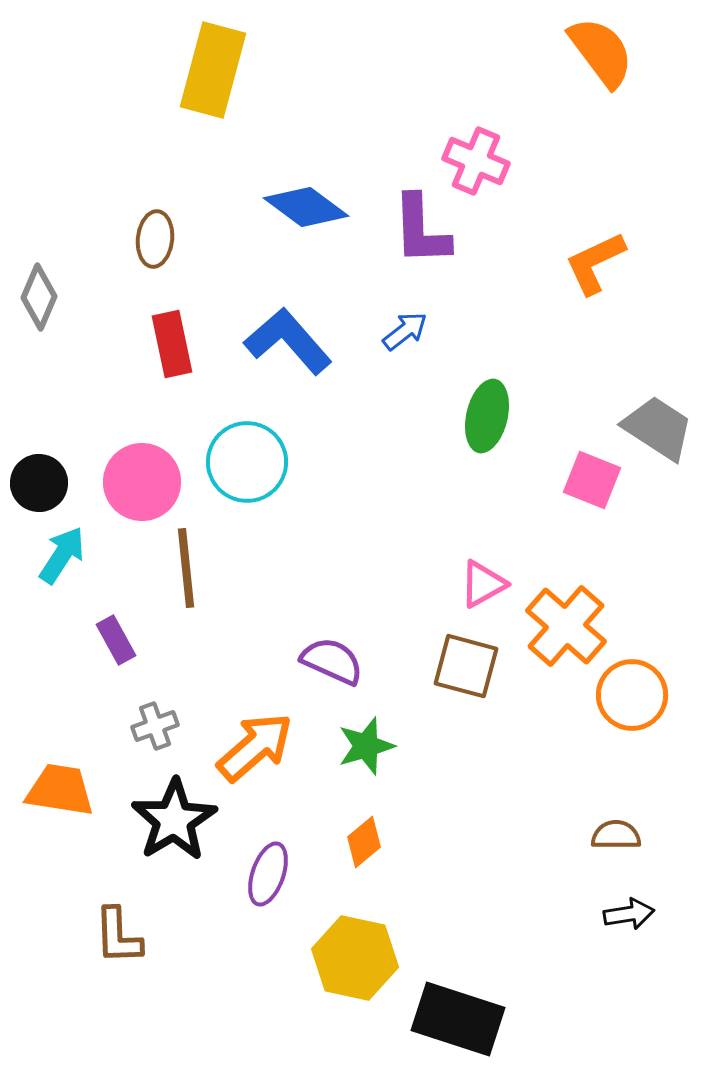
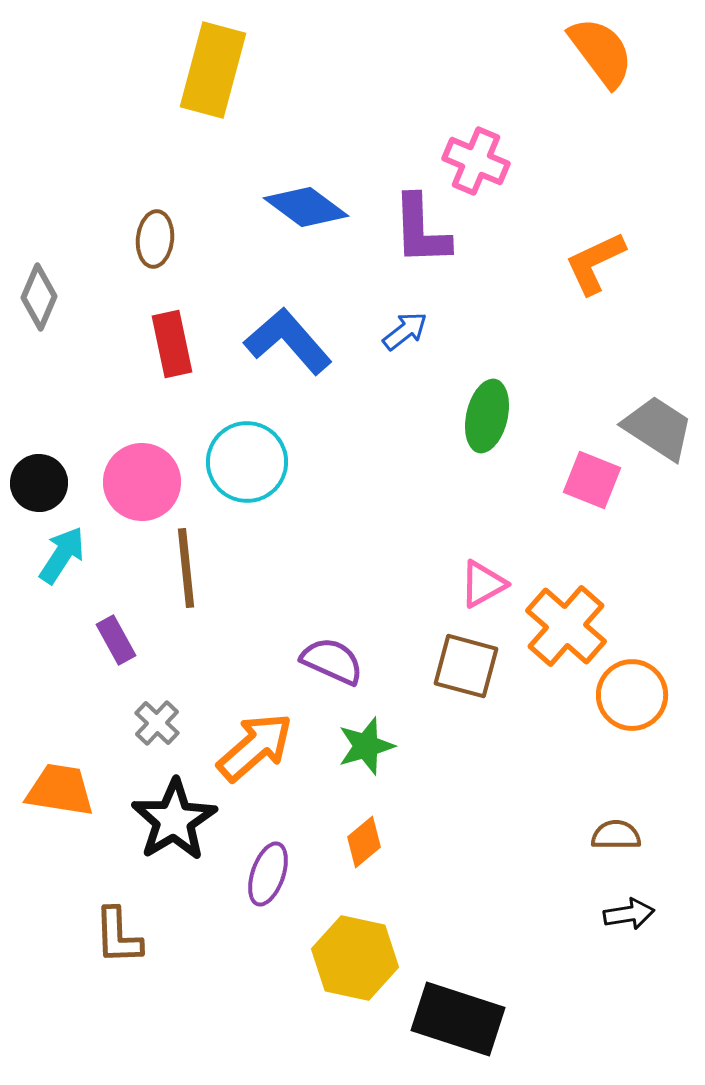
gray cross: moved 2 px right, 3 px up; rotated 27 degrees counterclockwise
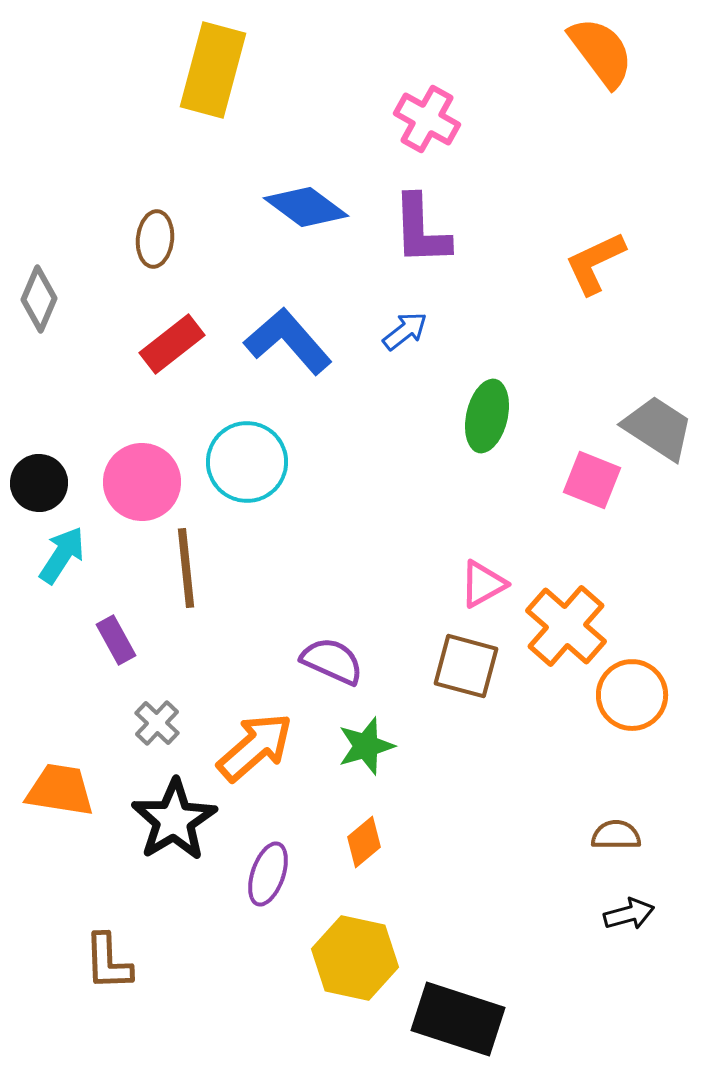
pink cross: moved 49 px left, 42 px up; rotated 6 degrees clockwise
gray diamond: moved 2 px down
red rectangle: rotated 64 degrees clockwise
black arrow: rotated 6 degrees counterclockwise
brown L-shape: moved 10 px left, 26 px down
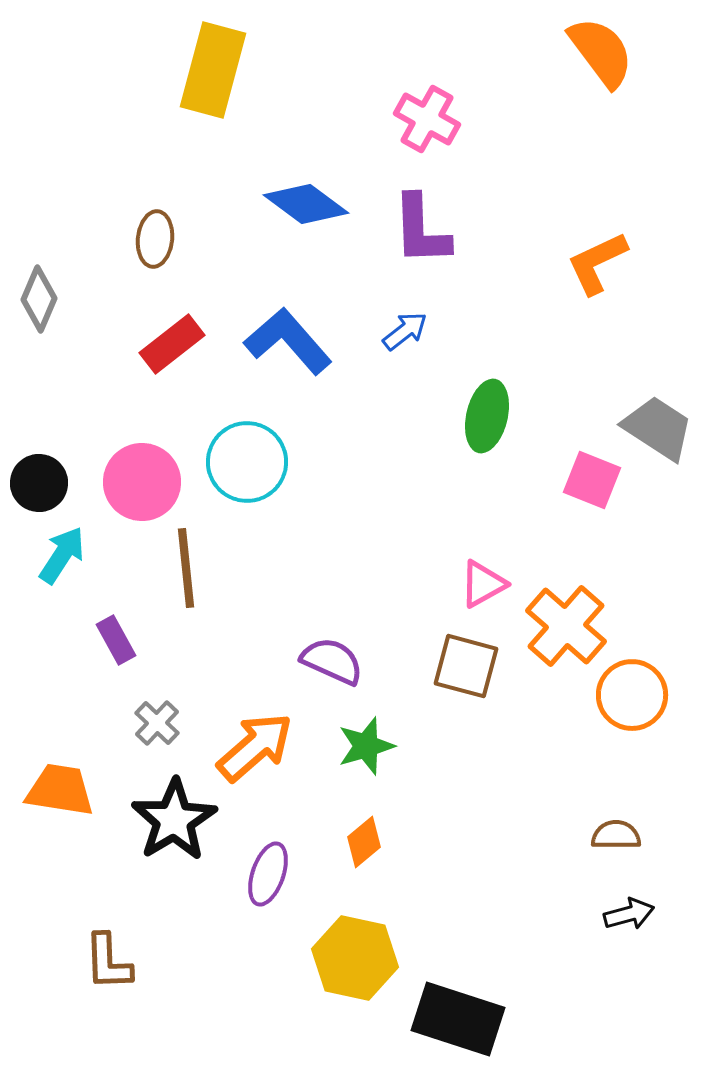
blue diamond: moved 3 px up
orange L-shape: moved 2 px right
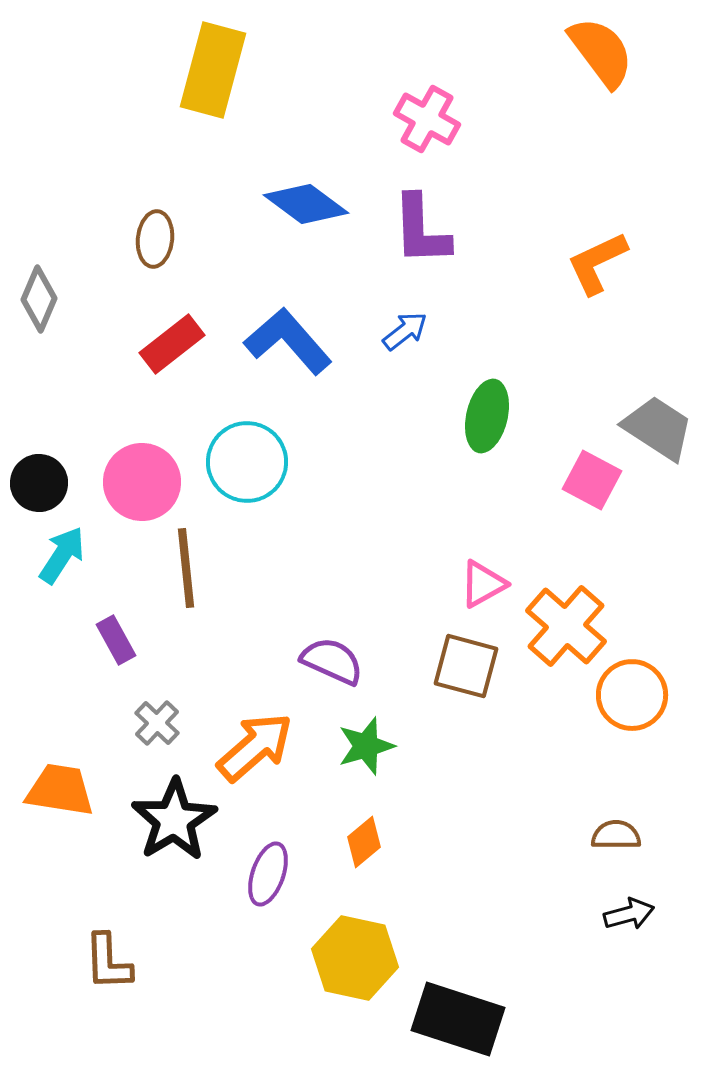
pink square: rotated 6 degrees clockwise
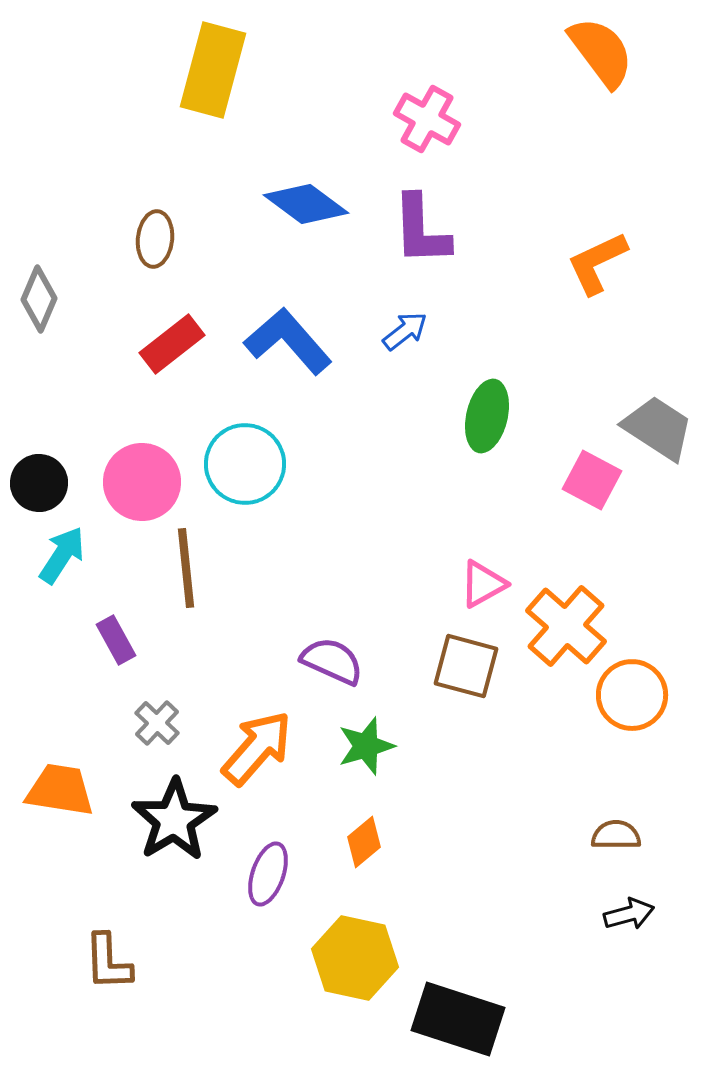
cyan circle: moved 2 px left, 2 px down
orange arrow: moved 2 px right, 1 px down; rotated 8 degrees counterclockwise
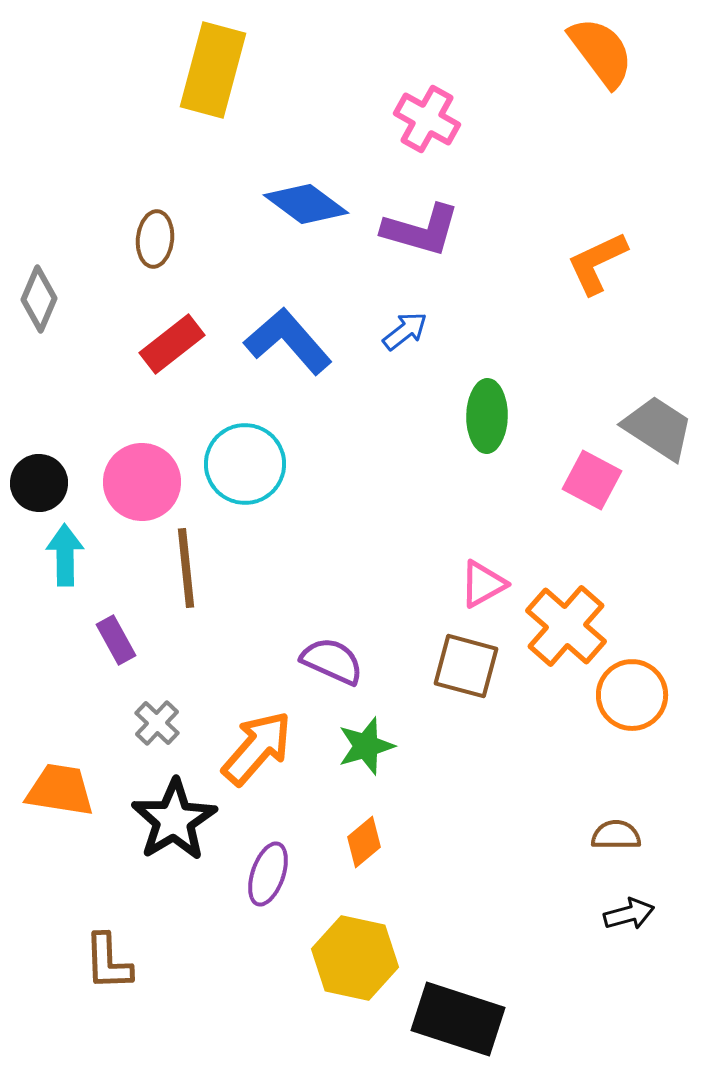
purple L-shape: rotated 72 degrees counterclockwise
green ellipse: rotated 12 degrees counterclockwise
cyan arrow: moved 3 px right; rotated 34 degrees counterclockwise
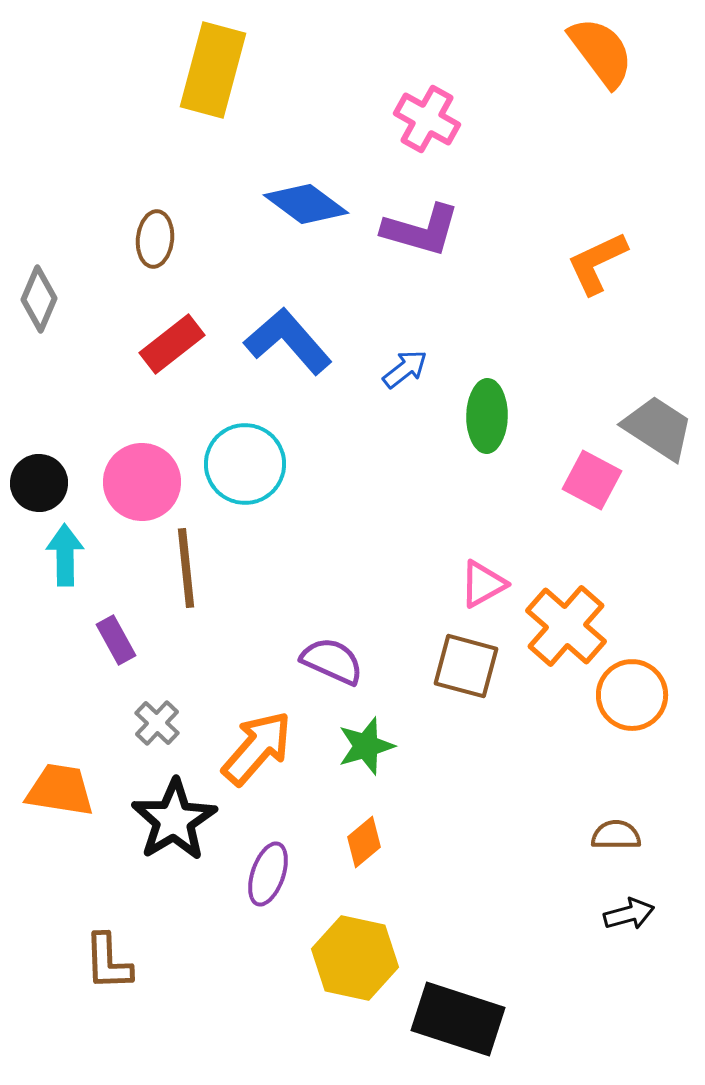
blue arrow: moved 38 px down
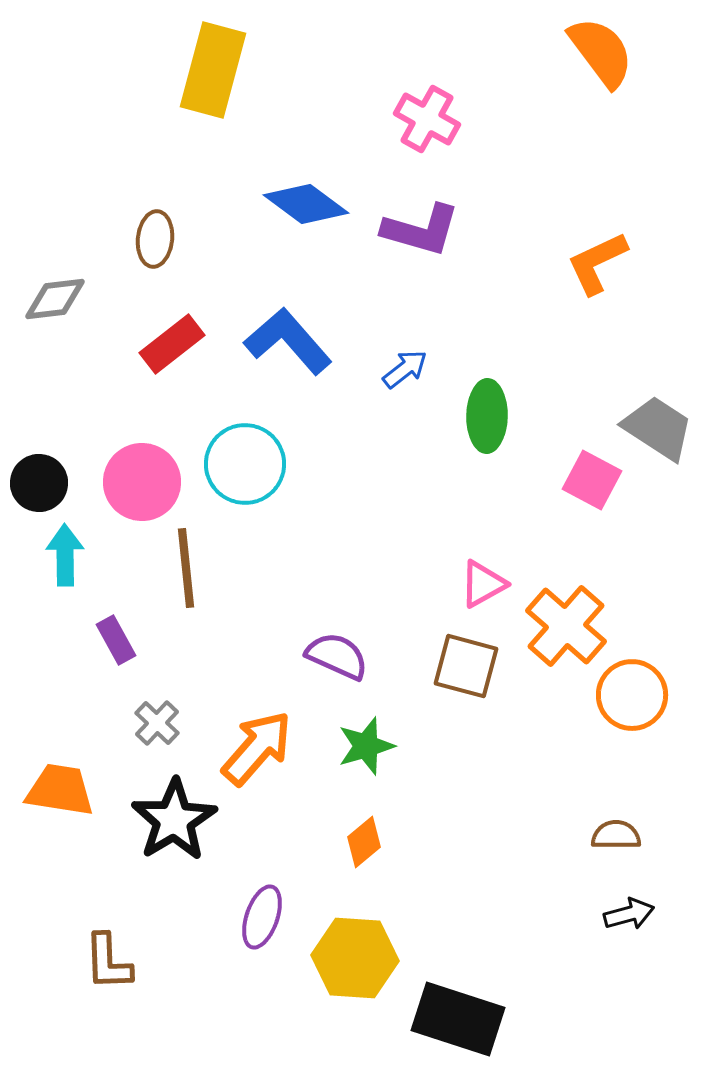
gray diamond: moved 16 px right; rotated 60 degrees clockwise
purple semicircle: moved 5 px right, 5 px up
purple ellipse: moved 6 px left, 43 px down
yellow hexagon: rotated 8 degrees counterclockwise
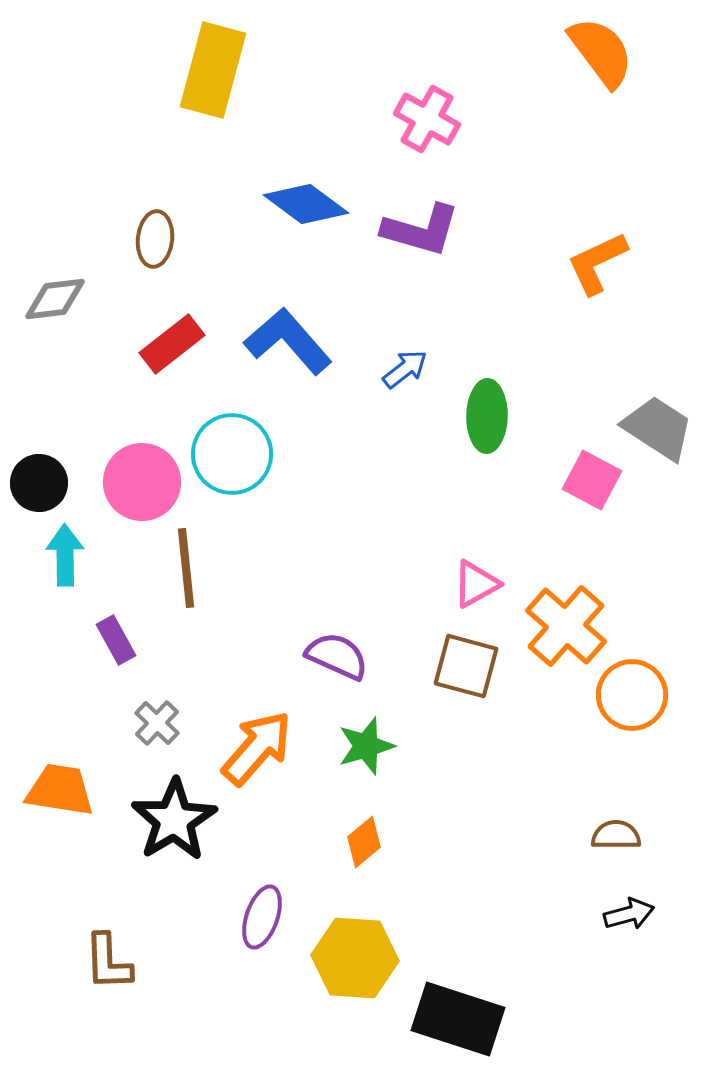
cyan circle: moved 13 px left, 10 px up
pink triangle: moved 7 px left
